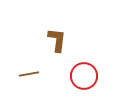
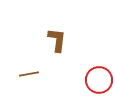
red circle: moved 15 px right, 4 px down
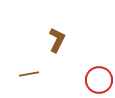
brown L-shape: rotated 20 degrees clockwise
